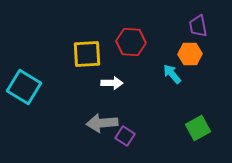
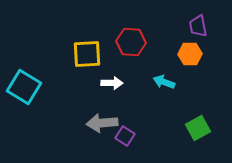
cyan arrow: moved 8 px left, 8 px down; rotated 30 degrees counterclockwise
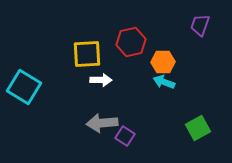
purple trapezoid: moved 2 px right, 1 px up; rotated 30 degrees clockwise
red hexagon: rotated 16 degrees counterclockwise
orange hexagon: moved 27 px left, 8 px down
white arrow: moved 11 px left, 3 px up
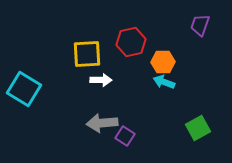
cyan square: moved 2 px down
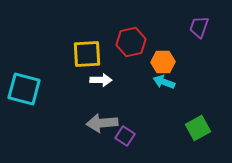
purple trapezoid: moved 1 px left, 2 px down
cyan square: rotated 16 degrees counterclockwise
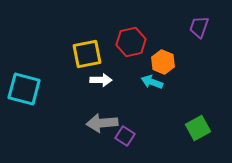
yellow square: rotated 8 degrees counterclockwise
orange hexagon: rotated 25 degrees clockwise
cyan arrow: moved 12 px left
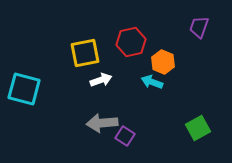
yellow square: moved 2 px left, 1 px up
white arrow: rotated 20 degrees counterclockwise
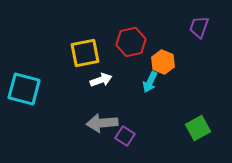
cyan arrow: moved 2 px left; rotated 85 degrees counterclockwise
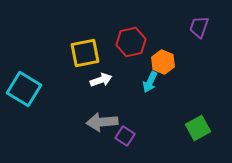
cyan square: rotated 16 degrees clockwise
gray arrow: moved 1 px up
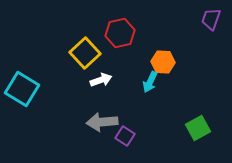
purple trapezoid: moved 12 px right, 8 px up
red hexagon: moved 11 px left, 9 px up
yellow square: rotated 32 degrees counterclockwise
orange hexagon: rotated 20 degrees counterclockwise
cyan square: moved 2 px left
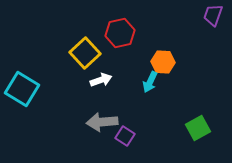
purple trapezoid: moved 2 px right, 4 px up
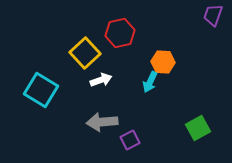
cyan square: moved 19 px right, 1 px down
purple square: moved 5 px right, 4 px down; rotated 30 degrees clockwise
